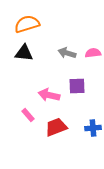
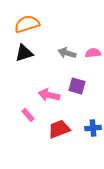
black triangle: rotated 24 degrees counterclockwise
purple square: rotated 18 degrees clockwise
red trapezoid: moved 3 px right, 2 px down
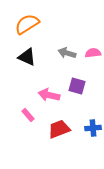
orange semicircle: rotated 15 degrees counterclockwise
black triangle: moved 3 px right, 4 px down; rotated 42 degrees clockwise
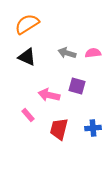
red trapezoid: rotated 55 degrees counterclockwise
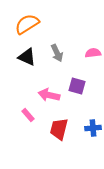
gray arrow: moved 10 px left; rotated 132 degrees counterclockwise
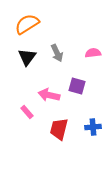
black triangle: rotated 42 degrees clockwise
pink rectangle: moved 1 px left, 3 px up
blue cross: moved 1 px up
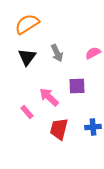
pink semicircle: rotated 21 degrees counterclockwise
purple square: rotated 18 degrees counterclockwise
pink arrow: moved 2 px down; rotated 30 degrees clockwise
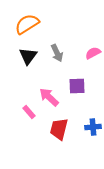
black triangle: moved 1 px right, 1 px up
pink rectangle: moved 2 px right
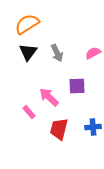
black triangle: moved 4 px up
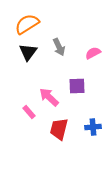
gray arrow: moved 2 px right, 6 px up
